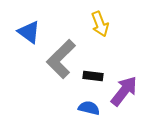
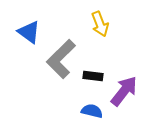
blue semicircle: moved 3 px right, 3 px down
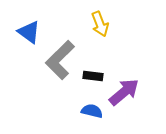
gray L-shape: moved 1 px left, 1 px down
purple arrow: moved 1 px down; rotated 12 degrees clockwise
